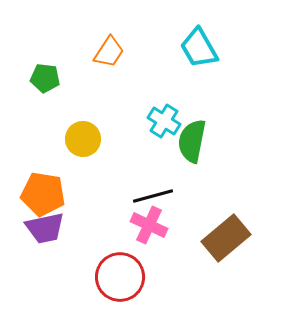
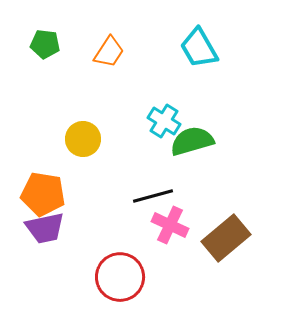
green pentagon: moved 34 px up
green semicircle: rotated 63 degrees clockwise
pink cross: moved 21 px right
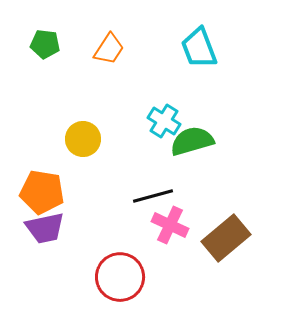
cyan trapezoid: rotated 9 degrees clockwise
orange trapezoid: moved 3 px up
orange pentagon: moved 1 px left, 2 px up
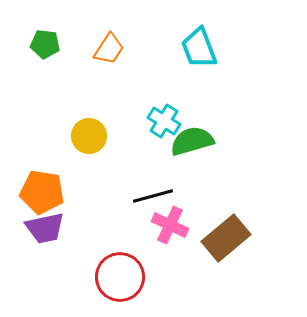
yellow circle: moved 6 px right, 3 px up
